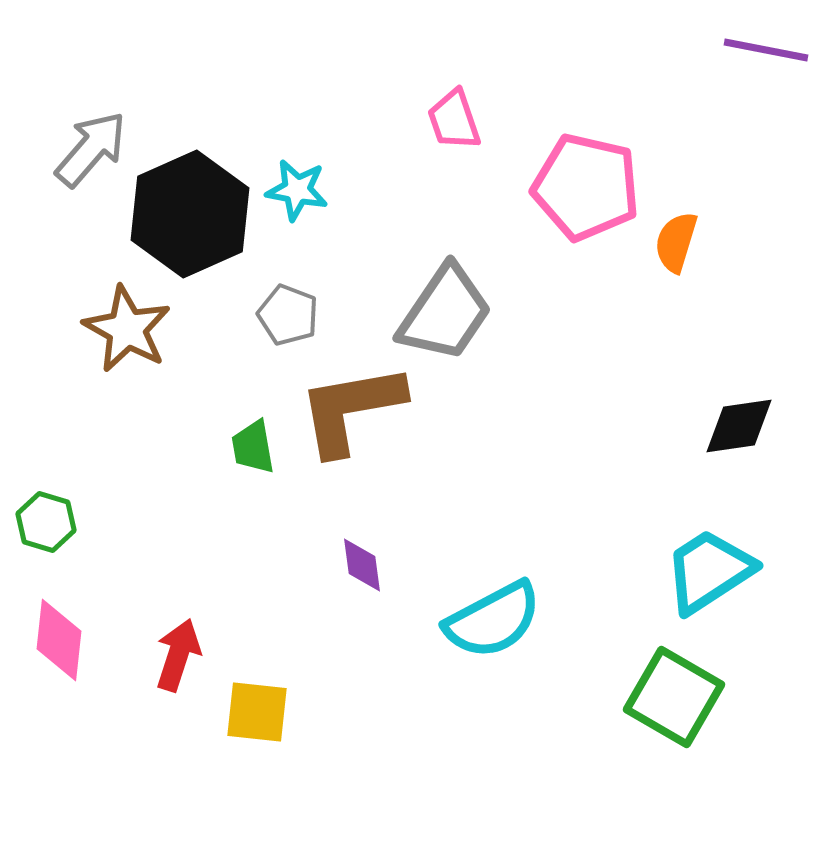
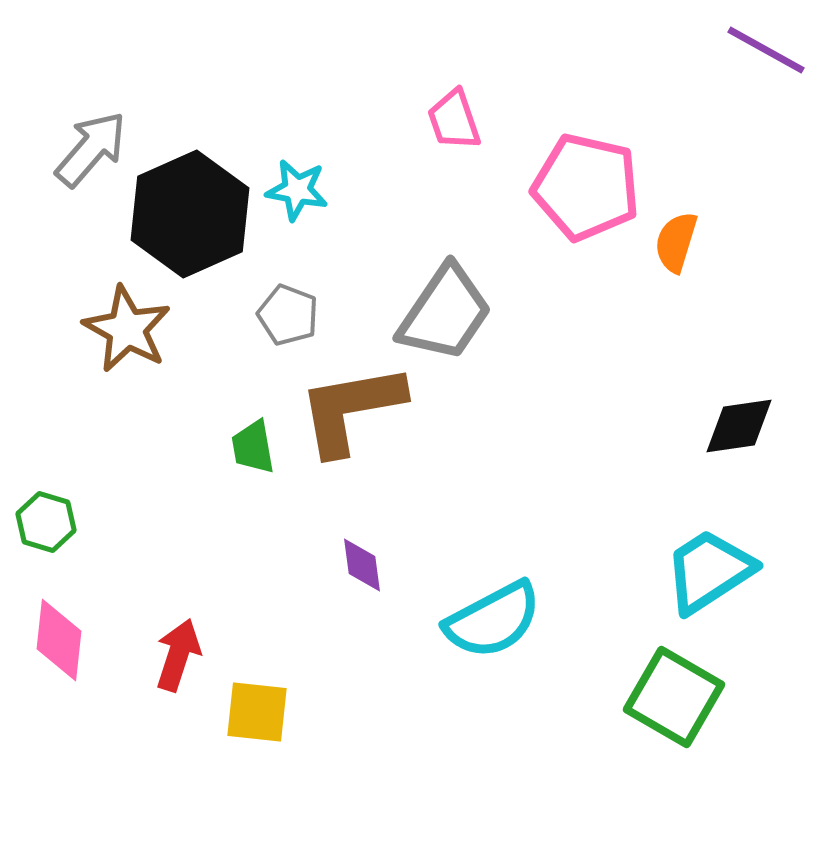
purple line: rotated 18 degrees clockwise
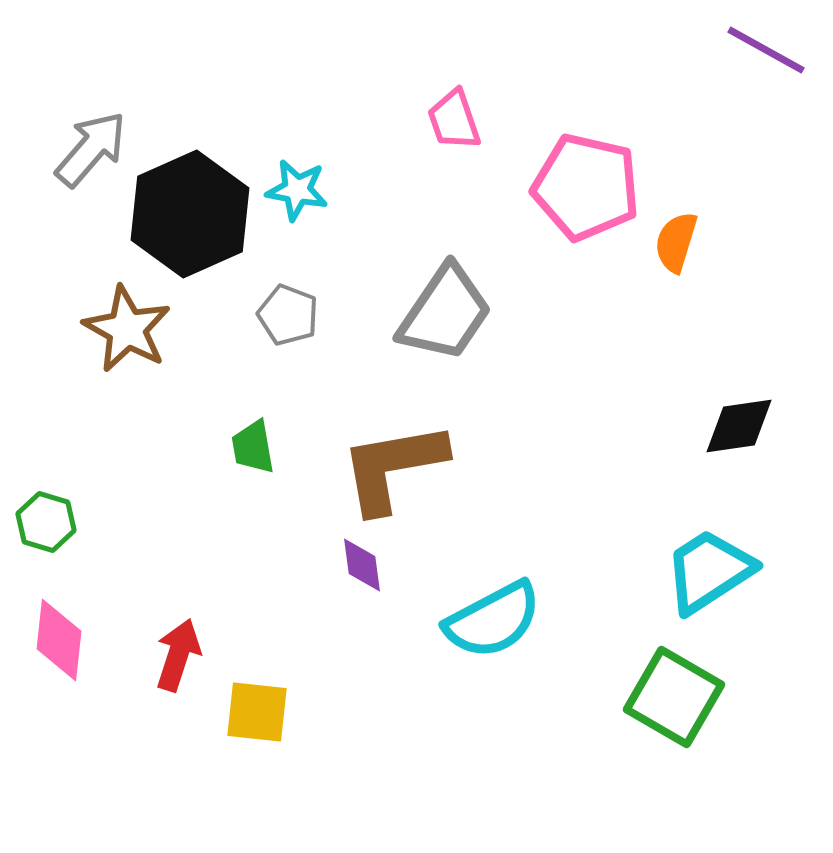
brown L-shape: moved 42 px right, 58 px down
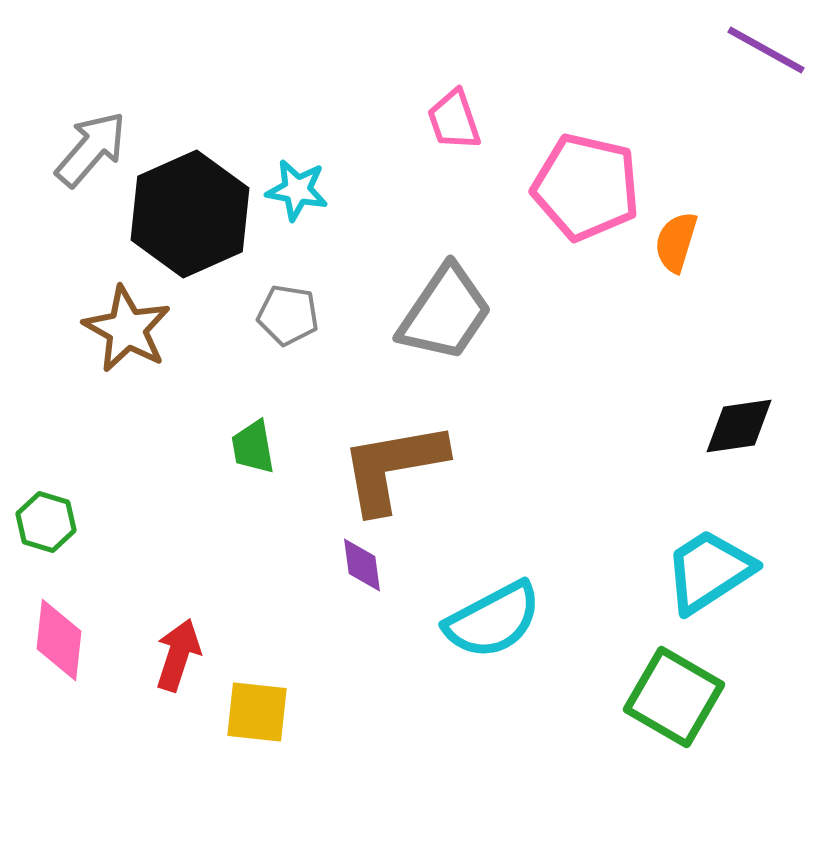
gray pentagon: rotated 12 degrees counterclockwise
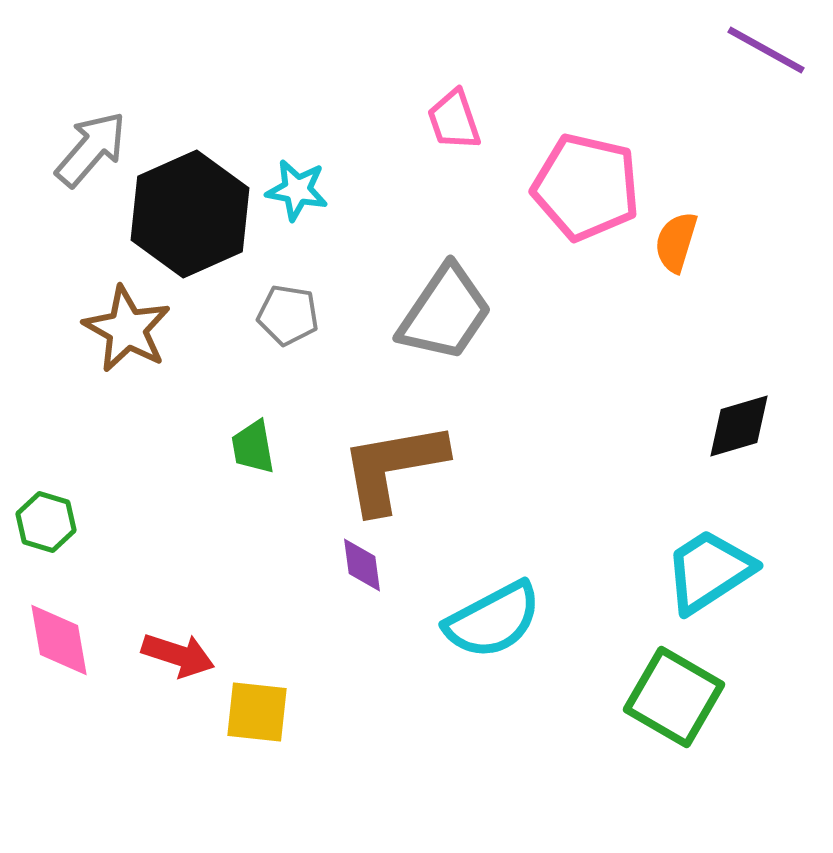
black diamond: rotated 8 degrees counterclockwise
pink diamond: rotated 16 degrees counterclockwise
red arrow: rotated 90 degrees clockwise
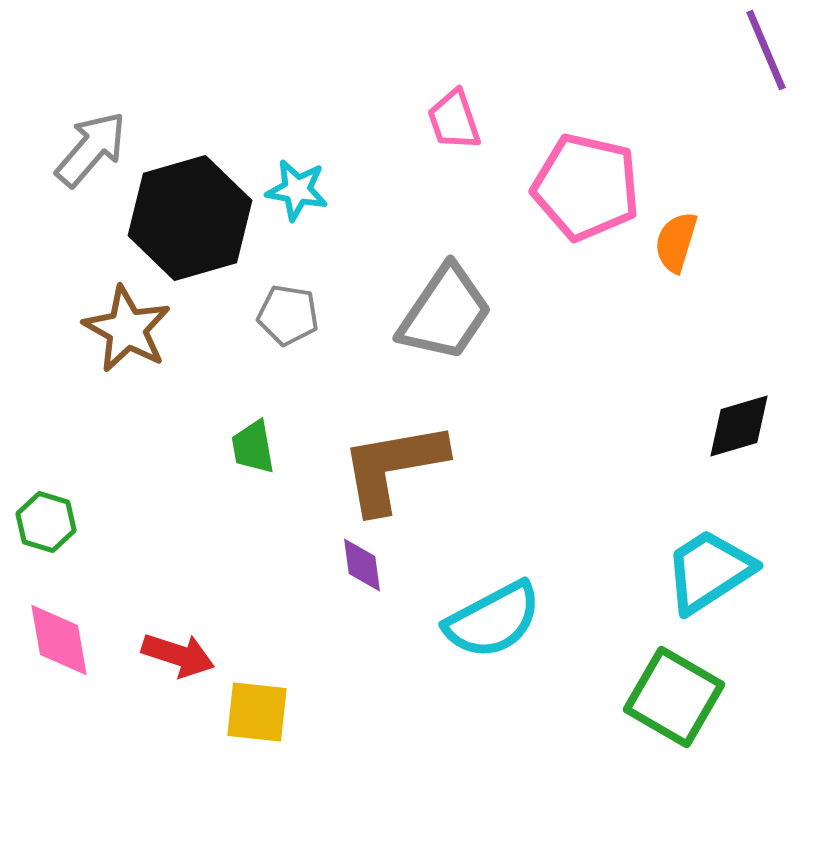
purple line: rotated 38 degrees clockwise
black hexagon: moved 4 px down; rotated 8 degrees clockwise
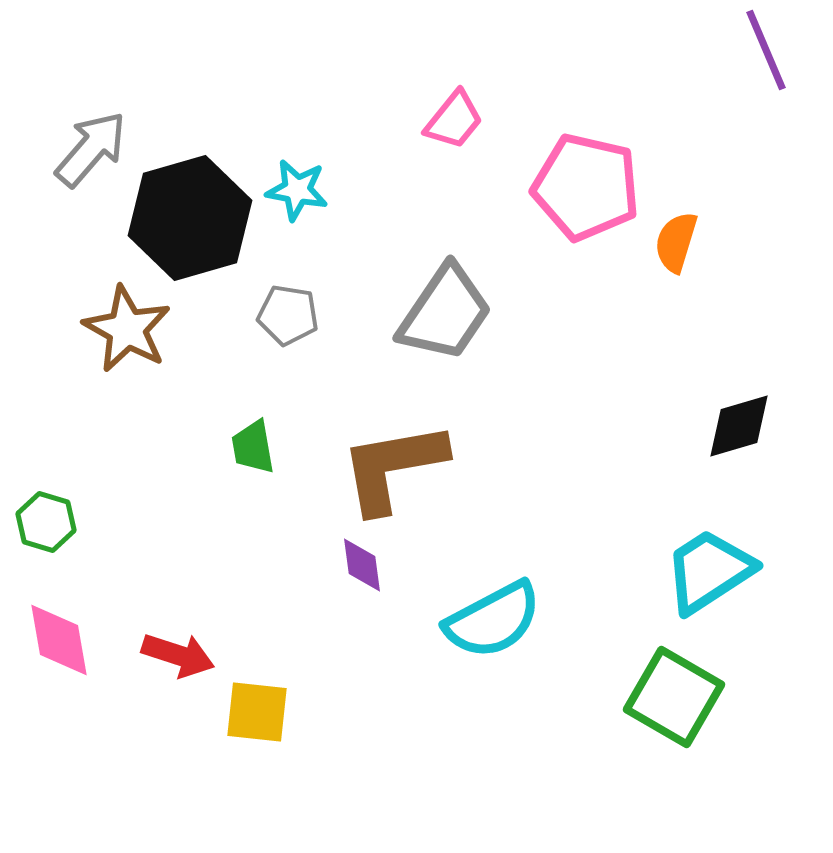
pink trapezoid: rotated 122 degrees counterclockwise
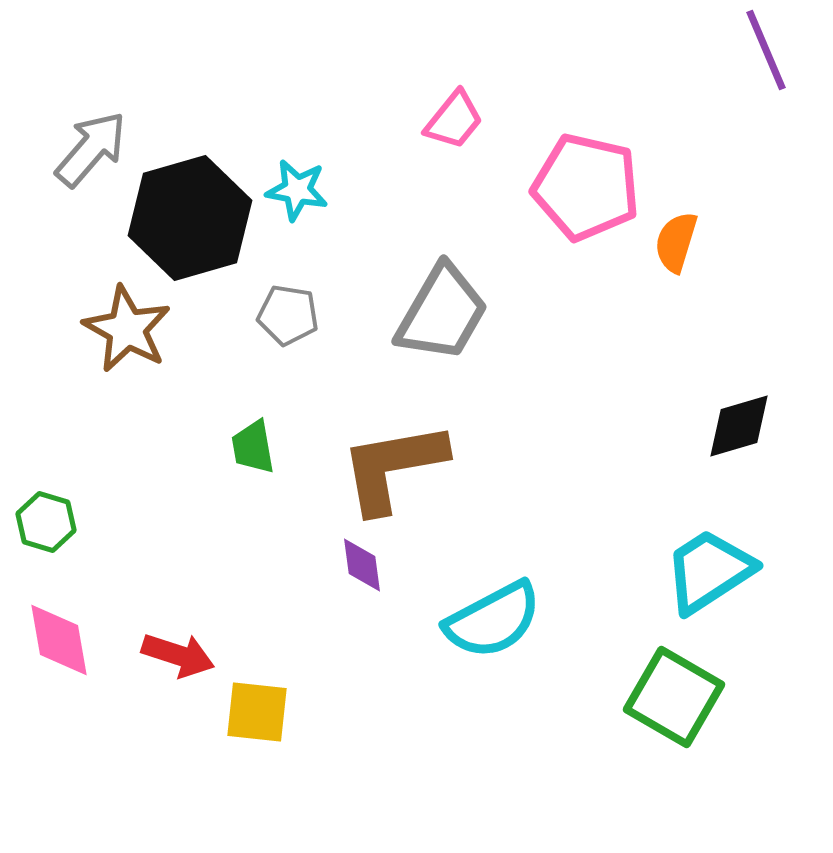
gray trapezoid: moved 3 px left; rotated 4 degrees counterclockwise
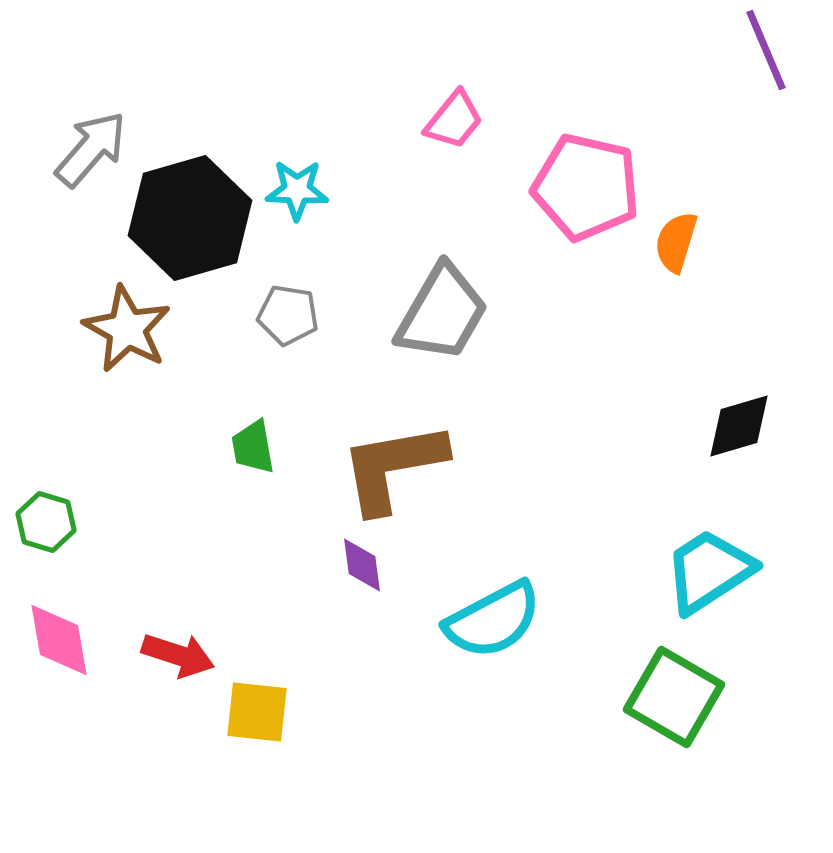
cyan star: rotated 8 degrees counterclockwise
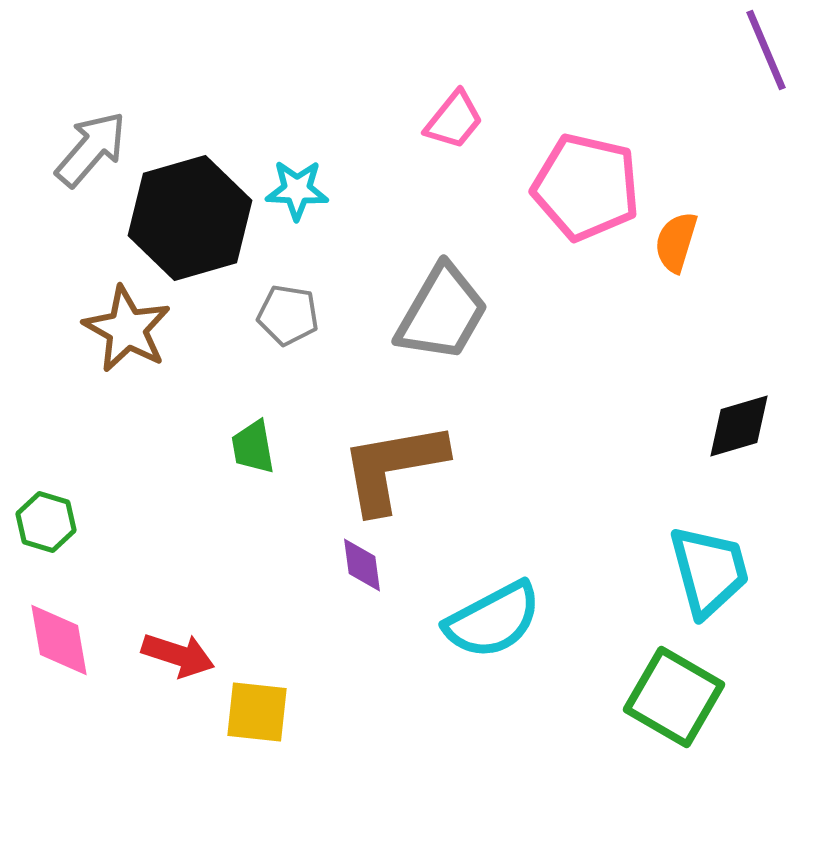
cyan trapezoid: rotated 108 degrees clockwise
